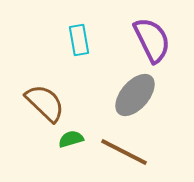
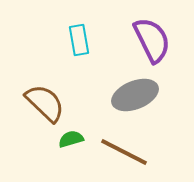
gray ellipse: rotated 27 degrees clockwise
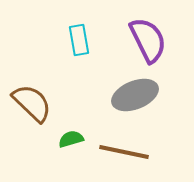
purple semicircle: moved 4 px left
brown semicircle: moved 13 px left
brown line: rotated 15 degrees counterclockwise
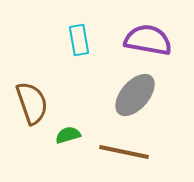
purple semicircle: rotated 54 degrees counterclockwise
gray ellipse: rotated 27 degrees counterclockwise
brown semicircle: rotated 27 degrees clockwise
green semicircle: moved 3 px left, 4 px up
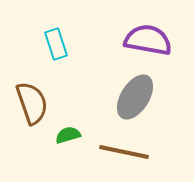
cyan rectangle: moved 23 px left, 4 px down; rotated 8 degrees counterclockwise
gray ellipse: moved 2 px down; rotated 9 degrees counterclockwise
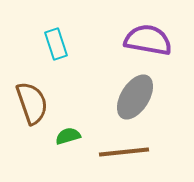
green semicircle: moved 1 px down
brown line: rotated 18 degrees counterclockwise
